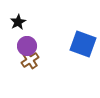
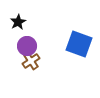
blue square: moved 4 px left
brown cross: moved 1 px right, 1 px down
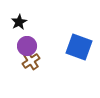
black star: moved 1 px right
blue square: moved 3 px down
